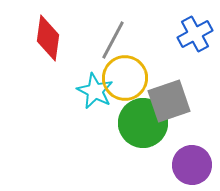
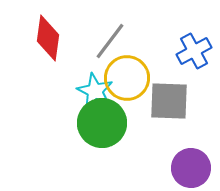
blue cross: moved 1 px left, 17 px down
gray line: moved 3 px left, 1 px down; rotated 9 degrees clockwise
yellow circle: moved 2 px right
gray square: rotated 21 degrees clockwise
green circle: moved 41 px left
purple circle: moved 1 px left, 3 px down
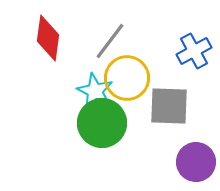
gray square: moved 5 px down
purple circle: moved 5 px right, 6 px up
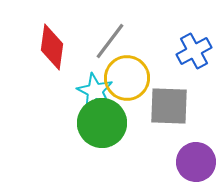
red diamond: moved 4 px right, 9 px down
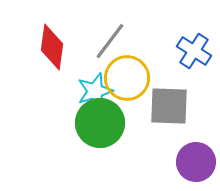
blue cross: rotated 28 degrees counterclockwise
cyan star: rotated 27 degrees clockwise
green circle: moved 2 px left
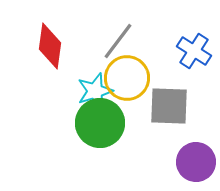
gray line: moved 8 px right
red diamond: moved 2 px left, 1 px up
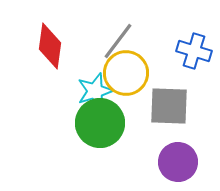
blue cross: rotated 16 degrees counterclockwise
yellow circle: moved 1 px left, 5 px up
purple circle: moved 18 px left
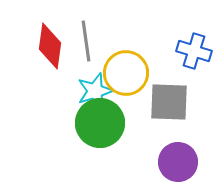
gray line: moved 32 px left; rotated 45 degrees counterclockwise
gray square: moved 4 px up
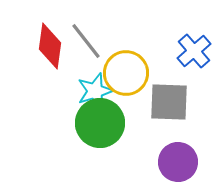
gray line: rotated 30 degrees counterclockwise
blue cross: rotated 32 degrees clockwise
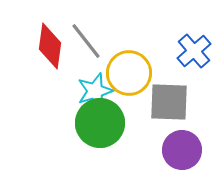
yellow circle: moved 3 px right
purple circle: moved 4 px right, 12 px up
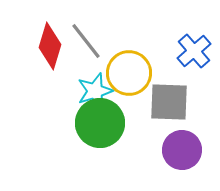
red diamond: rotated 9 degrees clockwise
